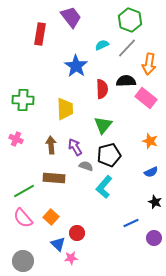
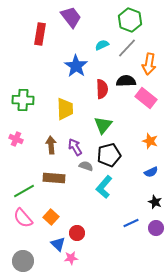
purple circle: moved 2 px right, 10 px up
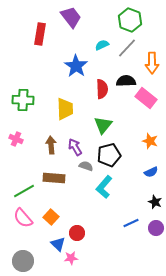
orange arrow: moved 3 px right, 1 px up; rotated 10 degrees counterclockwise
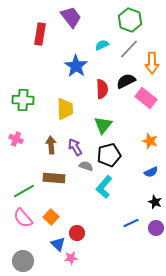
gray line: moved 2 px right, 1 px down
black semicircle: rotated 24 degrees counterclockwise
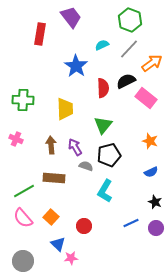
orange arrow: rotated 125 degrees counterclockwise
red semicircle: moved 1 px right, 1 px up
cyan L-shape: moved 1 px right, 4 px down; rotated 10 degrees counterclockwise
red circle: moved 7 px right, 7 px up
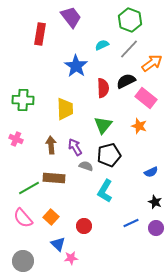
orange star: moved 11 px left, 15 px up
green line: moved 5 px right, 3 px up
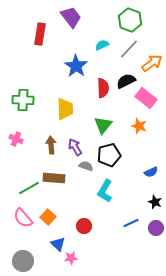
orange square: moved 3 px left
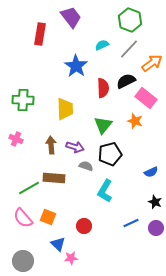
orange star: moved 4 px left, 5 px up
purple arrow: rotated 138 degrees clockwise
black pentagon: moved 1 px right, 1 px up
orange square: rotated 21 degrees counterclockwise
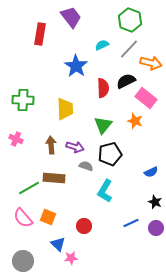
orange arrow: moved 1 px left; rotated 50 degrees clockwise
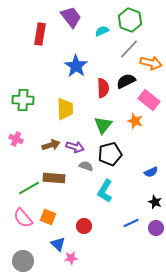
cyan semicircle: moved 14 px up
pink rectangle: moved 3 px right, 2 px down
brown arrow: rotated 78 degrees clockwise
